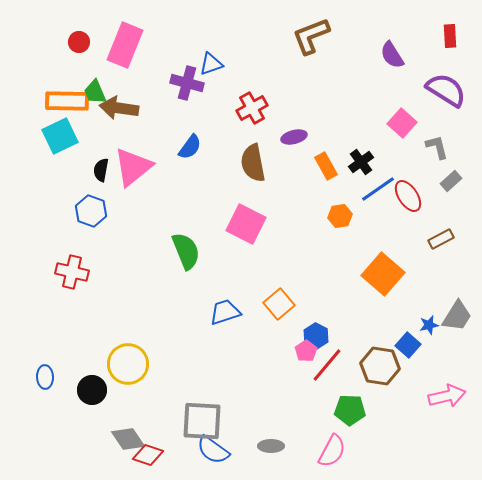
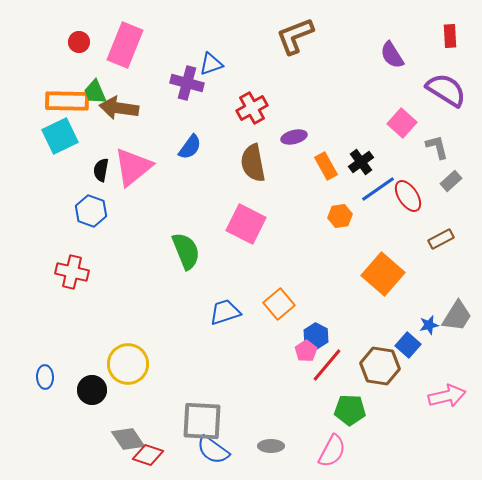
brown L-shape at (311, 36): moved 16 px left
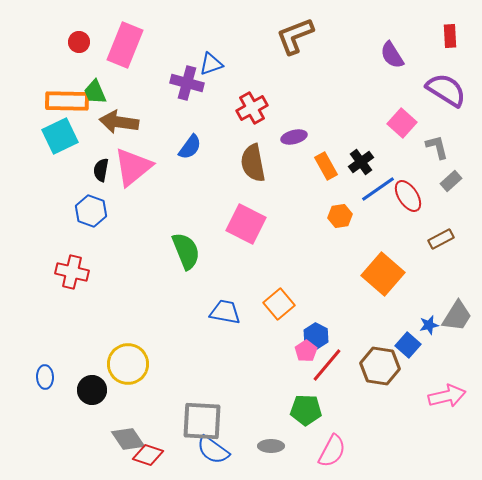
brown arrow at (119, 108): moved 14 px down
blue trapezoid at (225, 312): rotated 28 degrees clockwise
green pentagon at (350, 410): moved 44 px left
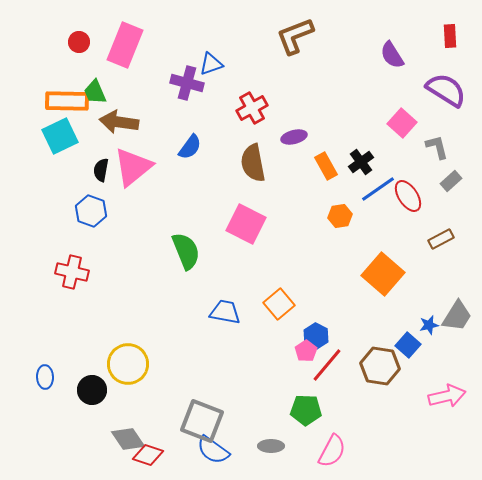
gray square at (202, 421): rotated 18 degrees clockwise
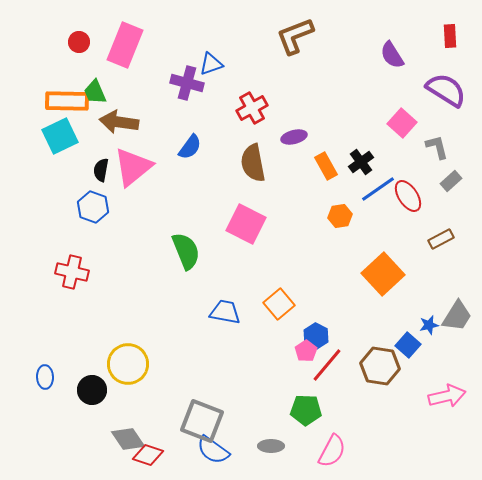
blue hexagon at (91, 211): moved 2 px right, 4 px up
orange square at (383, 274): rotated 6 degrees clockwise
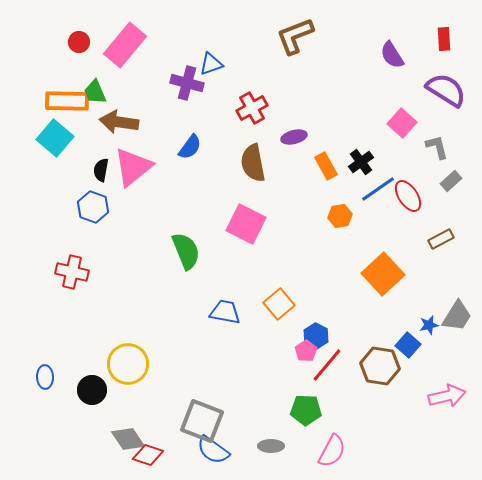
red rectangle at (450, 36): moved 6 px left, 3 px down
pink rectangle at (125, 45): rotated 18 degrees clockwise
cyan square at (60, 136): moved 5 px left, 2 px down; rotated 24 degrees counterclockwise
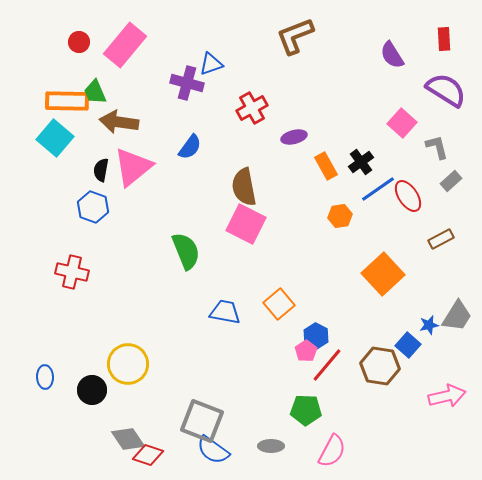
brown semicircle at (253, 163): moved 9 px left, 24 px down
